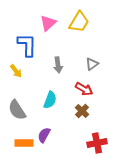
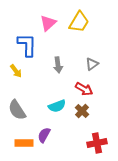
cyan semicircle: moved 7 px right, 6 px down; rotated 48 degrees clockwise
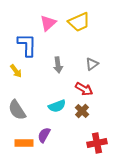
yellow trapezoid: rotated 35 degrees clockwise
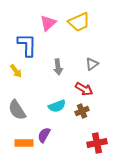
gray arrow: moved 2 px down
brown cross: rotated 24 degrees clockwise
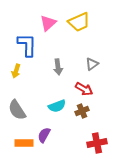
yellow arrow: rotated 56 degrees clockwise
